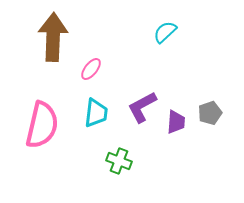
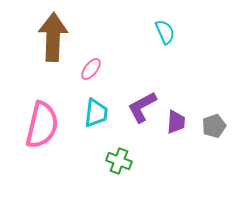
cyan semicircle: rotated 110 degrees clockwise
gray pentagon: moved 4 px right, 13 px down
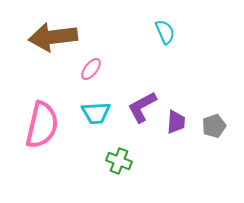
brown arrow: rotated 99 degrees counterclockwise
cyan trapezoid: rotated 80 degrees clockwise
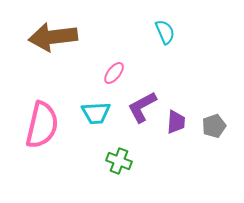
pink ellipse: moved 23 px right, 4 px down
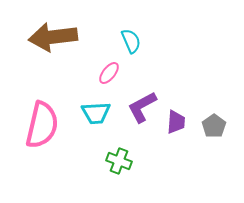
cyan semicircle: moved 34 px left, 9 px down
pink ellipse: moved 5 px left
gray pentagon: rotated 15 degrees counterclockwise
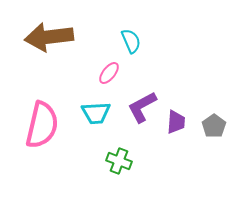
brown arrow: moved 4 px left
